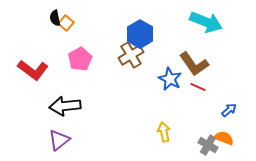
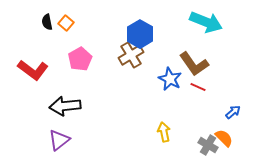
black semicircle: moved 8 px left, 4 px down
blue arrow: moved 4 px right, 2 px down
orange semicircle: rotated 24 degrees clockwise
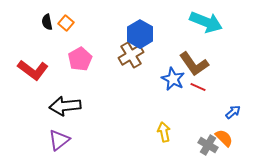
blue star: moved 3 px right
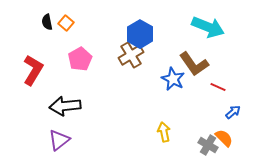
cyan arrow: moved 2 px right, 5 px down
red L-shape: rotated 96 degrees counterclockwise
red line: moved 20 px right
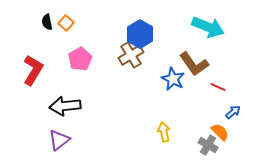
orange semicircle: moved 4 px left, 6 px up
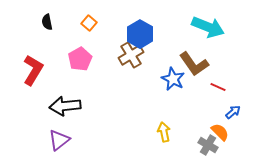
orange square: moved 23 px right
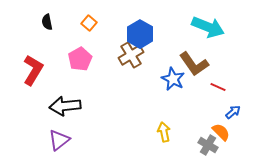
orange semicircle: moved 1 px right
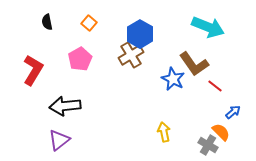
red line: moved 3 px left, 1 px up; rotated 14 degrees clockwise
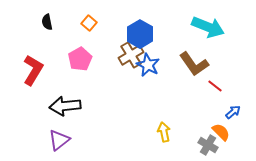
blue star: moved 25 px left, 14 px up
